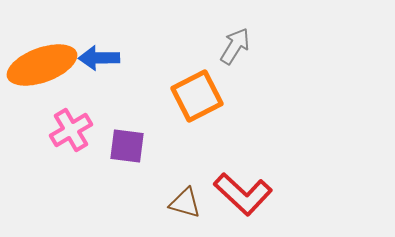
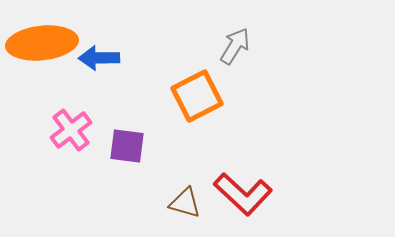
orange ellipse: moved 22 px up; rotated 14 degrees clockwise
pink cross: rotated 6 degrees counterclockwise
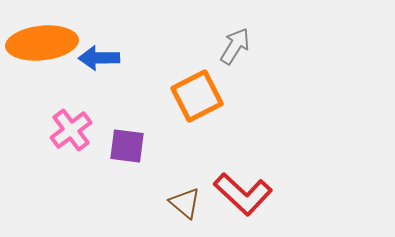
brown triangle: rotated 24 degrees clockwise
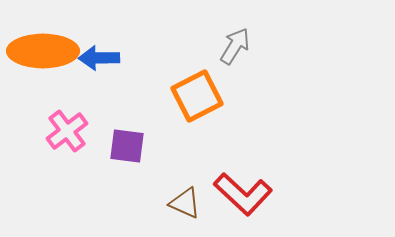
orange ellipse: moved 1 px right, 8 px down; rotated 6 degrees clockwise
pink cross: moved 4 px left, 1 px down
brown triangle: rotated 16 degrees counterclockwise
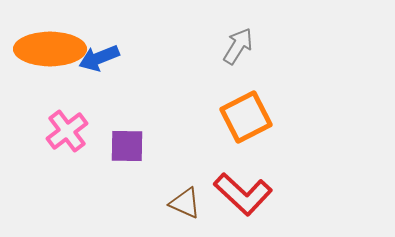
gray arrow: moved 3 px right
orange ellipse: moved 7 px right, 2 px up
blue arrow: rotated 21 degrees counterclockwise
orange square: moved 49 px right, 21 px down
purple square: rotated 6 degrees counterclockwise
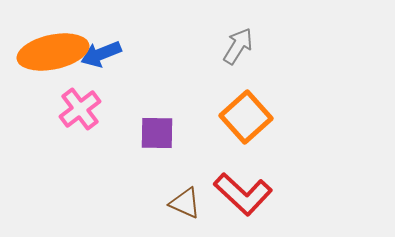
orange ellipse: moved 3 px right, 3 px down; rotated 12 degrees counterclockwise
blue arrow: moved 2 px right, 4 px up
orange square: rotated 15 degrees counterclockwise
pink cross: moved 13 px right, 22 px up
purple square: moved 30 px right, 13 px up
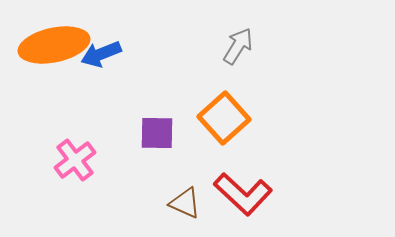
orange ellipse: moved 1 px right, 7 px up
pink cross: moved 5 px left, 51 px down
orange square: moved 22 px left, 1 px down
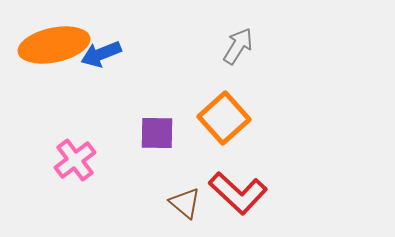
red L-shape: moved 5 px left, 1 px up
brown triangle: rotated 16 degrees clockwise
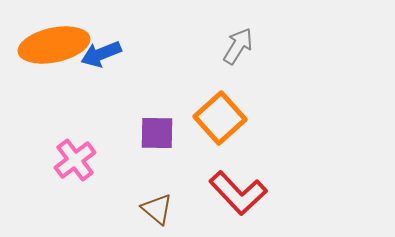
orange square: moved 4 px left
red L-shape: rotated 4 degrees clockwise
brown triangle: moved 28 px left, 6 px down
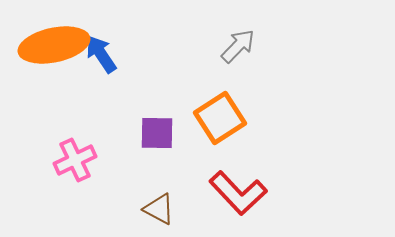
gray arrow: rotated 12 degrees clockwise
blue arrow: rotated 78 degrees clockwise
orange square: rotated 9 degrees clockwise
pink cross: rotated 12 degrees clockwise
brown triangle: moved 2 px right; rotated 12 degrees counterclockwise
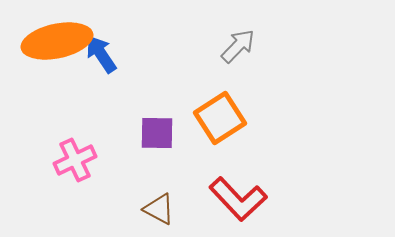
orange ellipse: moved 3 px right, 4 px up
red L-shape: moved 6 px down
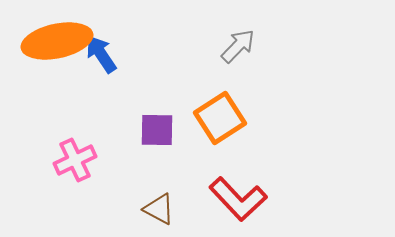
purple square: moved 3 px up
